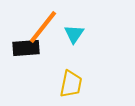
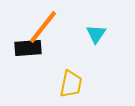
cyan triangle: moved 22 px right
black rectangle: moved 2 px right
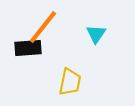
yellow trapezoid: moved 1 px left, 2 px up
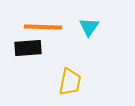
orange line: rotated 54 degrees clockwise
cyan triangle: moved 7 px left, 7 px up
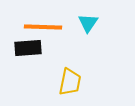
cyan triangle: moved 1 px left, 4 px up
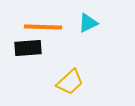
cyan triangle: rotated 30 degrees clockwise
yellow trapezoid: rotated 36 degrees clockwise
